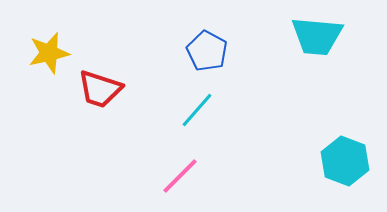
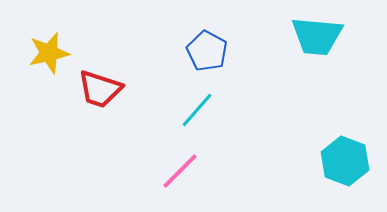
pink line: moved 5 px up
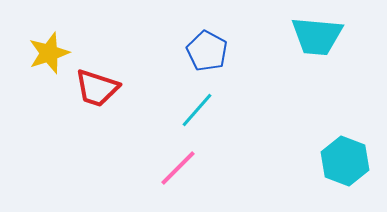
yellow star: rotated 6 degrees counterclockwise
red trapezoid: moved 3 px left, 1 px up
pink line: moved 2 px left, 3 px up
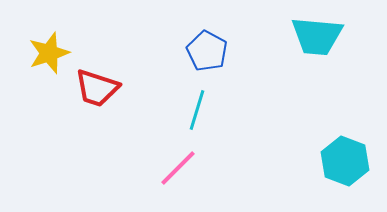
cyan line: rotated 24 degrees counterclockwise
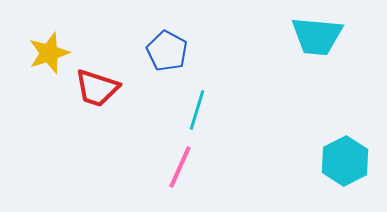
blue pentagon: moved 40 px left
cyan hexagon: rotated 12 degrees clockwise
pink line: moved 2 px right, 1 px up; rotated 21 degrees counterclockwise
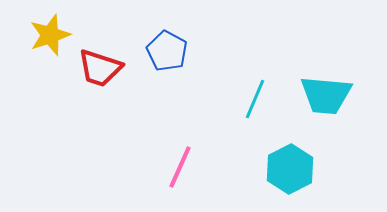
cyan trapezoid: moved 9 px right, 59 px down
yellow star: moved 1 px right, 18 px up
red trapezoid: moved 3 px right, 20 px up
cyan line: moved 58 px right, 11 px up; rotated 6 degrees clockwise
cyan hexagon: moved 55 px left, 8 px down
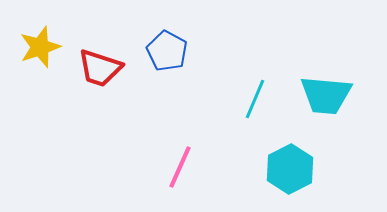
yellow star: moved 10 px left, 12 px down
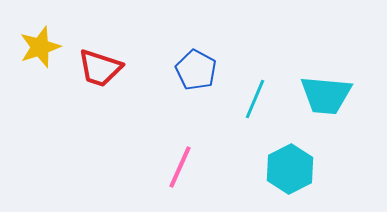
blue pentagon: moved 29 px right, 19 px down
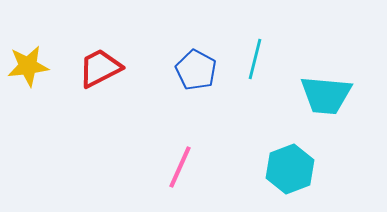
yellow star: moved 12 px left, 19 px down; rotated 12 degrees clockwise
red trapezoid: rotated 135 degrees clockwise
cyan line: moved 40 px up; rotated 9 degrees counterclockwise
cyan hexagon: rotated 6 degrees clockwise
